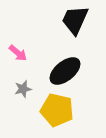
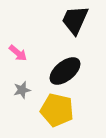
gray star: moved 1 px left, 1 px down
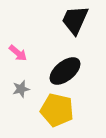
gray star: moved 1 px left, 1 px up
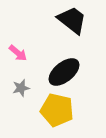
black trapezoid: moved 3 px left; rotated 104 degrees clockwise
black ellipse: moved 1 px left, 1 px down
gray star: moved 1 px up
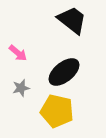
yellow pentagon: moved 1 px down
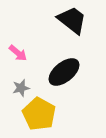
yellow pentagon: moved 18 px left, 3 px down; rotated 16 degrees clockwise
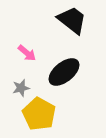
pink arrow: moved 9 px right
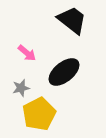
yellow pentagon: rotated 16 degrees clockwise
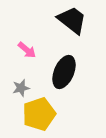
pink arrow: moved 3 px up
black ellipse: rotated 28 degrees counterclockwise
yellow pentagon: rotated 8 degrees clockwise
